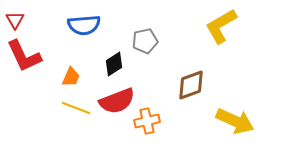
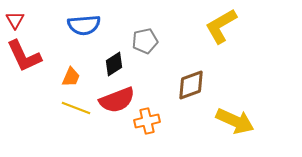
red semicircle: moved 1 px up
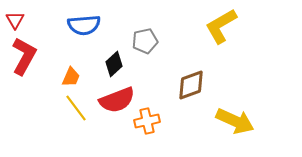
red L-shape: rotated 126 degrees counterclockwise
black diamond: rotated 10 degrees counterclockwise
yellow line: rotated 32 degrees clockwise
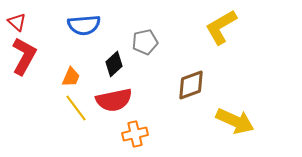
red triangle: moved 2 px right, 2 px down; rotated 18 degrees counterclockwise
yellow L-shape: moved 1 px down
gray pentagon: moved 1 px down
red semicircle: moved 3 px left; rotated 9 degrees clockwise
orange cross: moved 12 px left, 13 px down
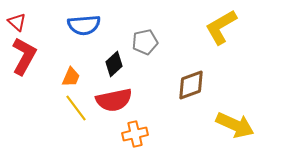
yellow arrow: moved 4 px down
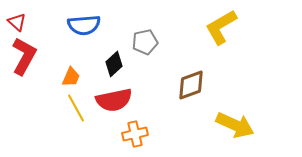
yellow line: rotated 8 degrees clockwise
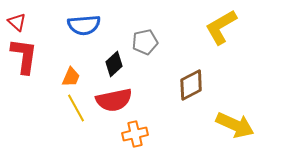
red L-shape: rotated 21 degrees counterclockwise
brown diamond: rotated 8 degrees counterclockwise
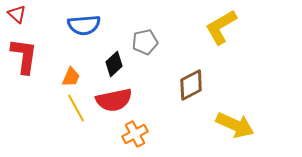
red triangle: moved 8 px up
orange cross: rotated 15 degrees counterclockwise
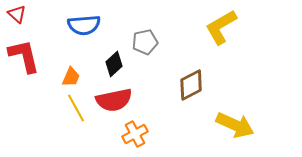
red L-shape: rotated 21 degrees counterclockwise
